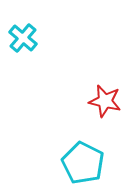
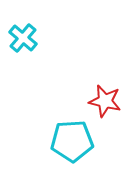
cyan pentagon: moved 11 px left, 22 px up; rotated 30 degrees counterclockwise
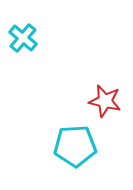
cyan pentagon: moved 3 px right, 5 px down
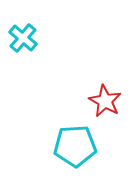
red star: rotated 16 degrees clockwise
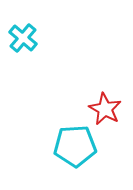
red star: moved 8 px down
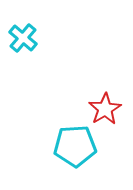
red star: rotated 12 degrees clockwise
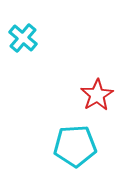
red star: moved 8 px left, 14 px up
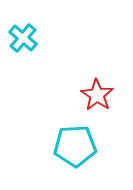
red star: rotated 8 degrees counterclockwise
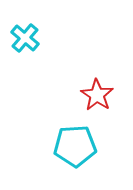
cyan cross: moved 2 px right
